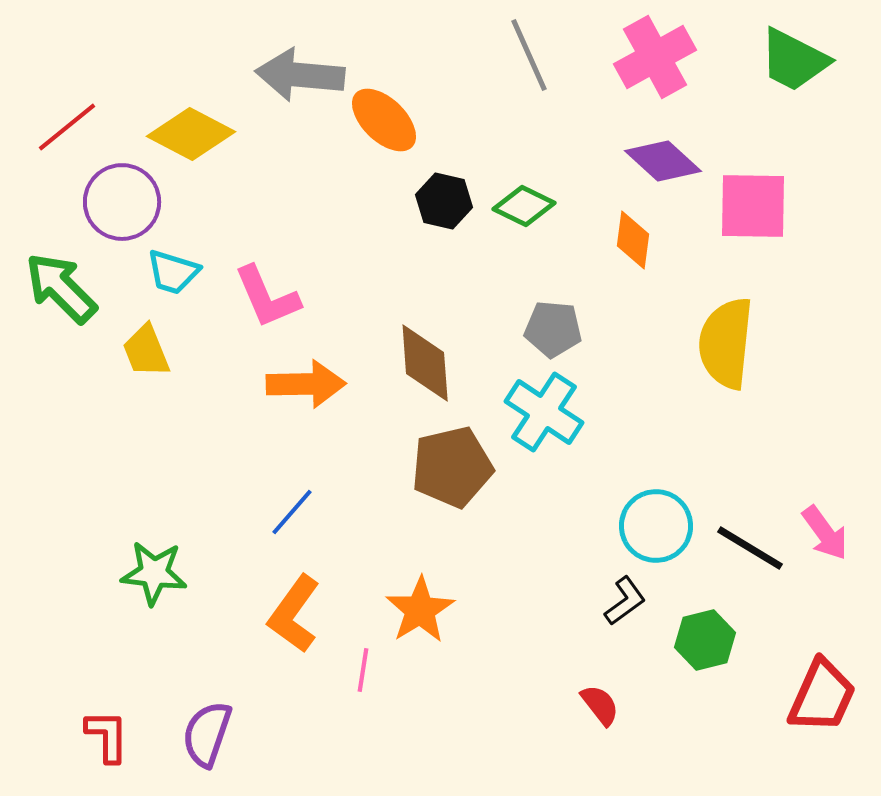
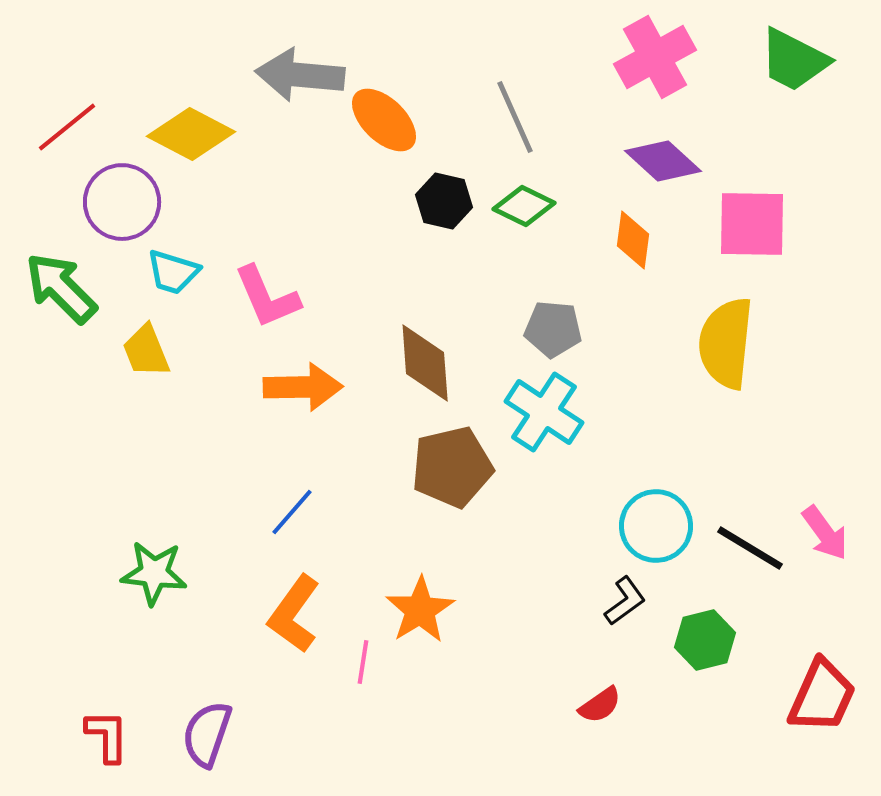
gray line: moved 14 px left, 62 px down
pink square: moved 1 px left, 18 px down
orange arrow: moved 3 px left, 3 px down
pink line: moved 8 px up
red semicircle: rotated 93 degrees clockwise
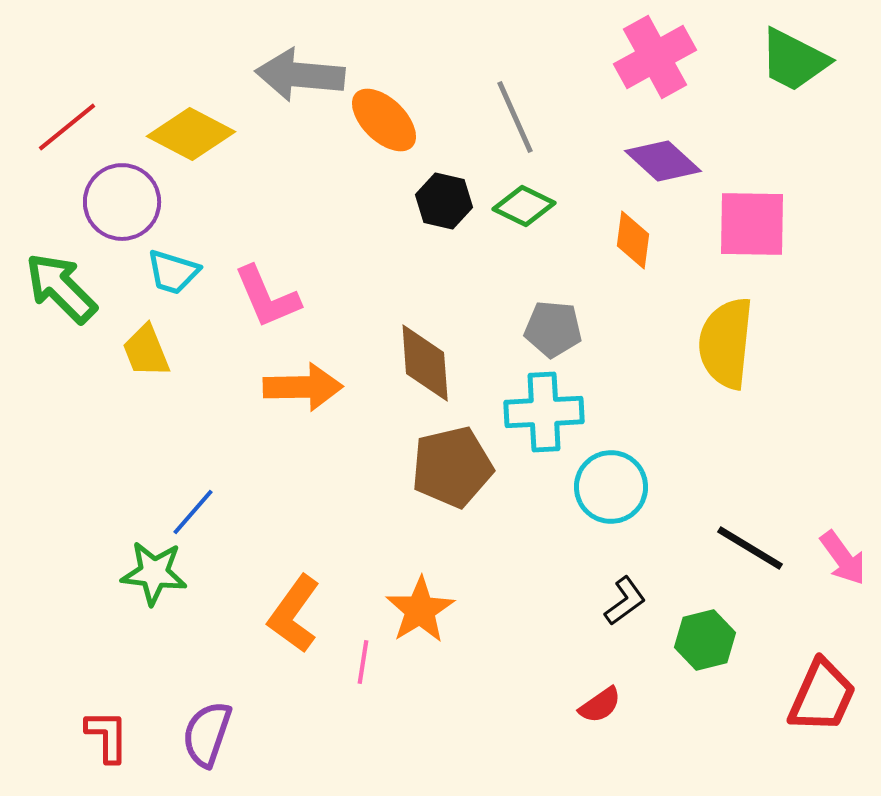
cyan cross: rotated 36 degrees counterclockwise
blue line: moved 99 px left
cyan circle: moved 45 px left, 39 px up
pink arrow: moved 18 px right, 25 px down
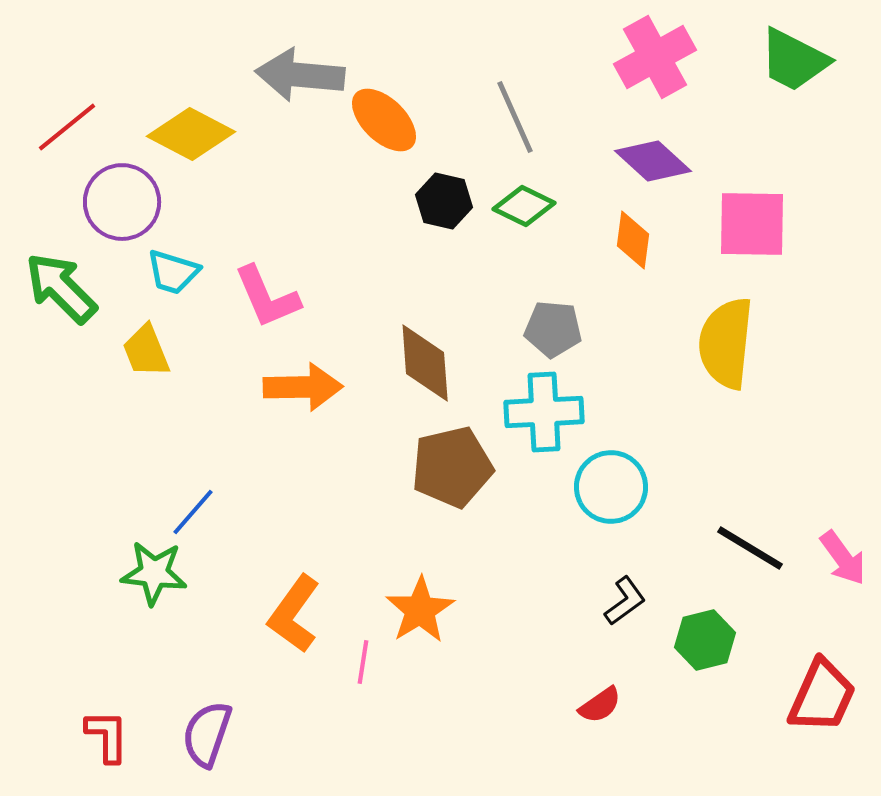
purple diamond: moved 10 px left
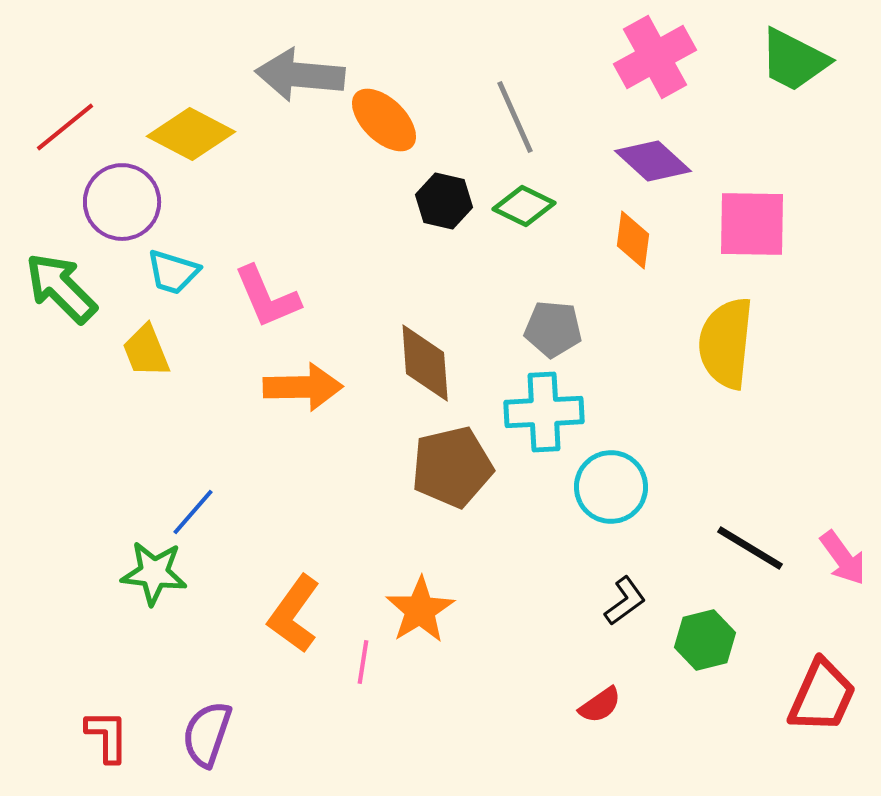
red line: moved 2 px left
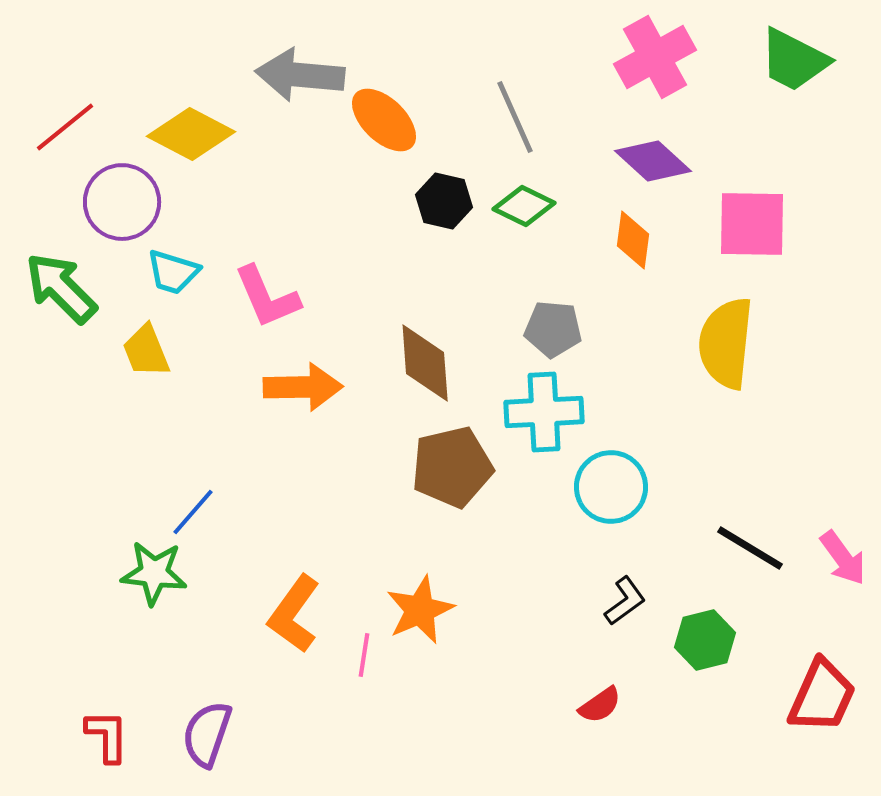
orange star: rotated 8 degrees clockwise
pink line: moved 1 px right, 7 px up
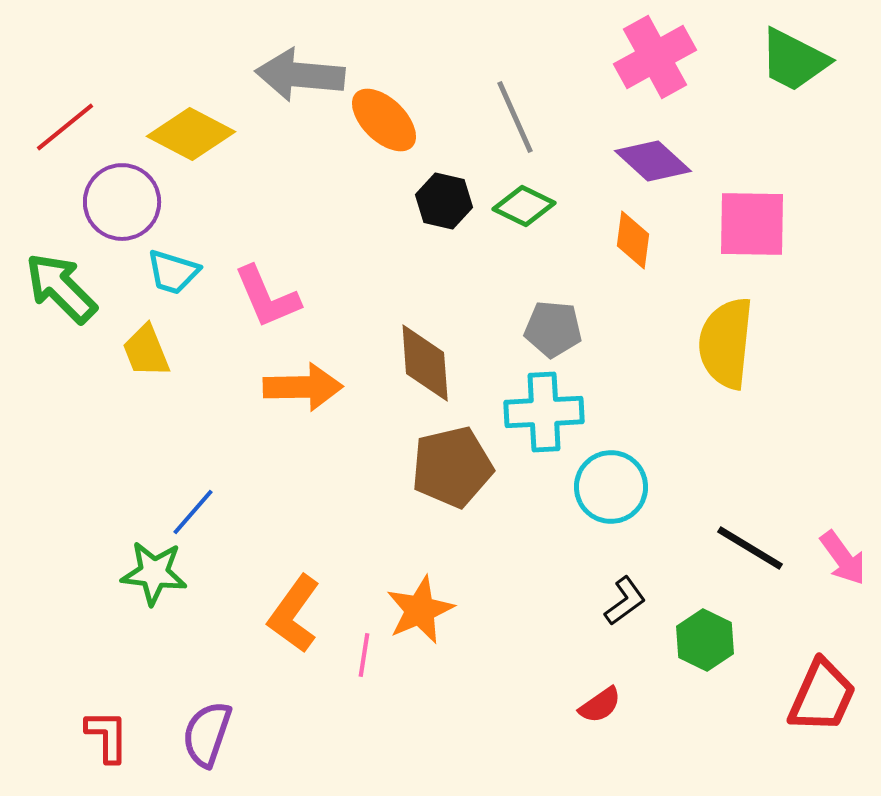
green hexagon: rotated 20 degrees counterclockwise
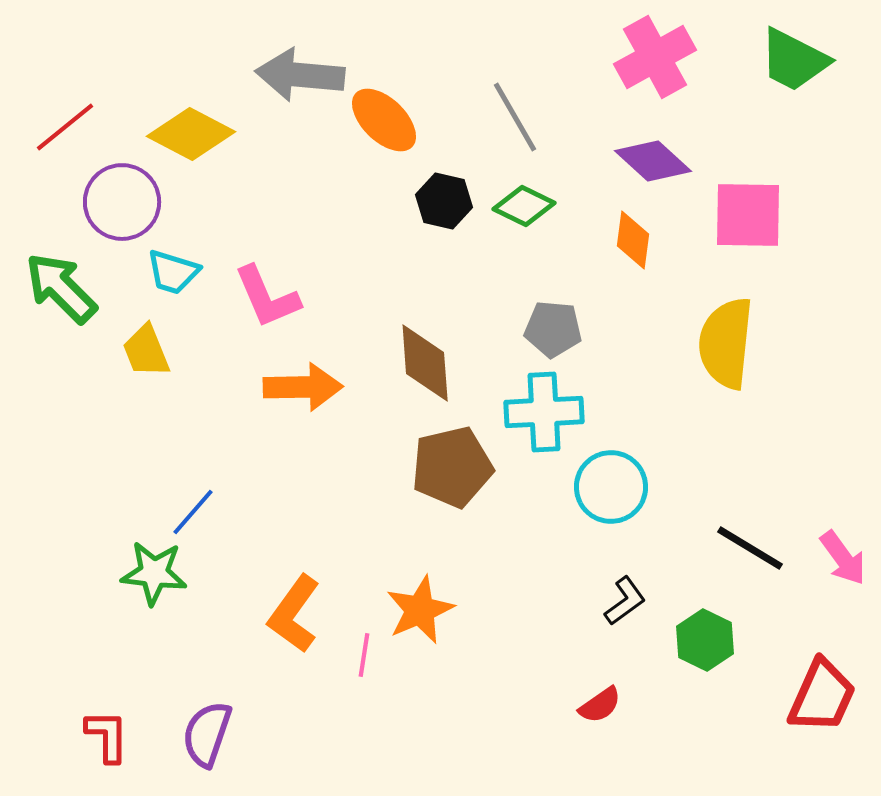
gray line: rotated 6 degrees counterclockwise
pink square: moved 4 px left, 9 px up
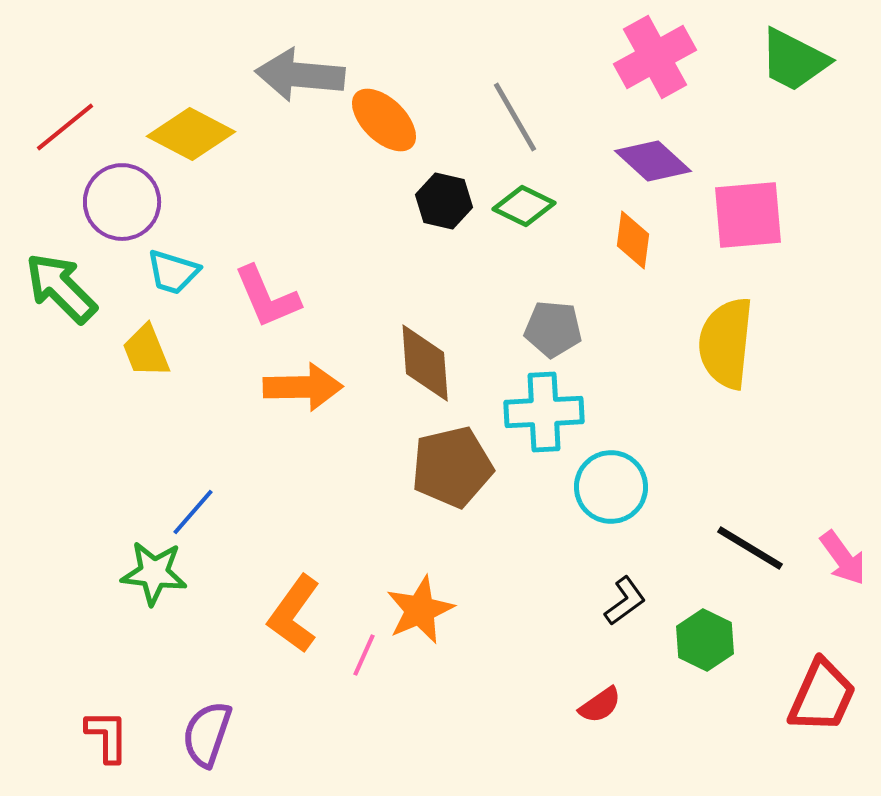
pink square: rotated 6 degrees counterclockwise
pink line: rotated 15 degrees clockwise
